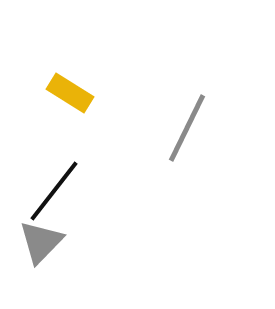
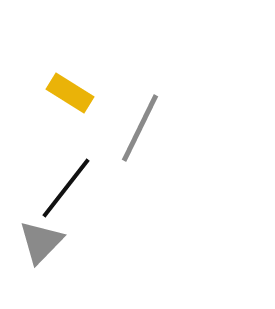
gray line: moved 47 px left
black line: moved 12 px right, 3 px up
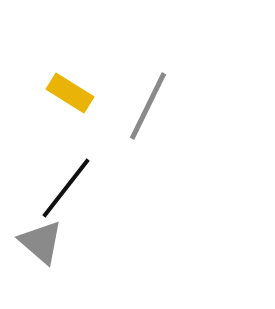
gray line: moved 8 px right, 22 px up
gray triangle: rotated 33 degrees counterclockwise
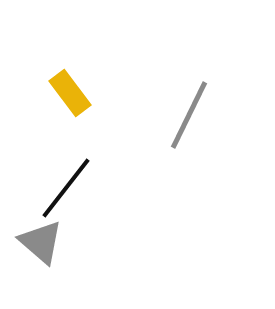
yellow rectangle: rotated 21 degrees clockwise
gray line: moved 41 px right, 9 px down
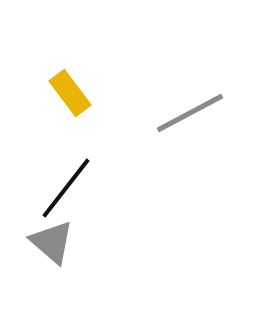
gray line: moved 1 px right, 2 px up; rotated 36 degrees clockwise
gray triangle: moved 11 px right
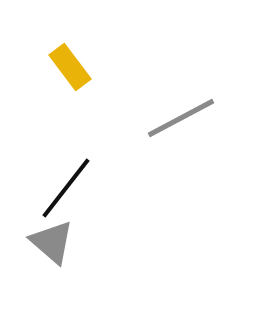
yellow rectangle: moved 26 px up
gray line: moved 9 px left, 5 px down
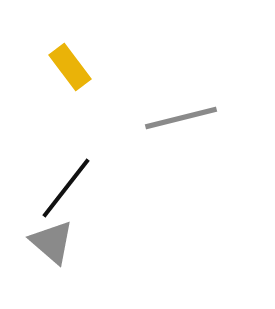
gray line: rotated 14 degrees clockwise
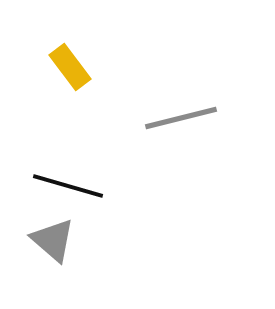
black line: moved 2 px right, 2 px up; rotated 68 degrees clockwise
gray triangle: moved 1 px right, 2 px up
